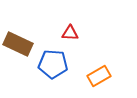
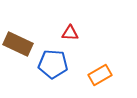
orange rectangle: moved 1 px right, 1 px up
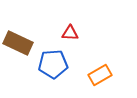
brown rectangle: moved 1 px up
blue pentagon: rotated 8 degrees counterclockwise
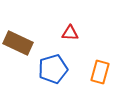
blue pentagon: moved 5 px down; rotated 12 degrees counterclockwise
orange rectangle: moved 3 px up; rotated 45 degrees counterclockwise
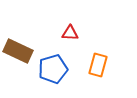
brown rectangle: moved 8 px down
orange rectangle: moved 2 px left, 7 px up
